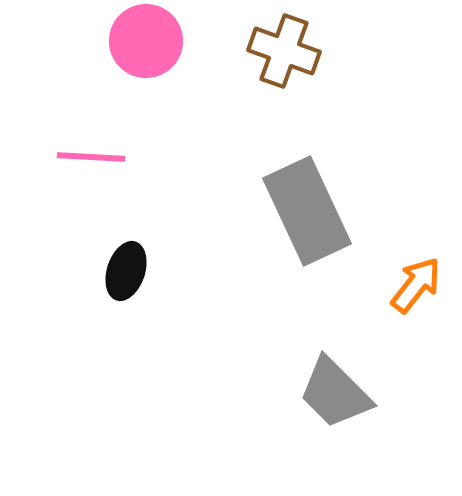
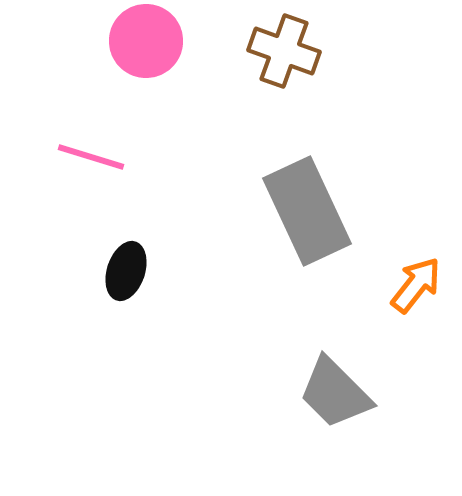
pink line: rotated 14 degrees clockwise
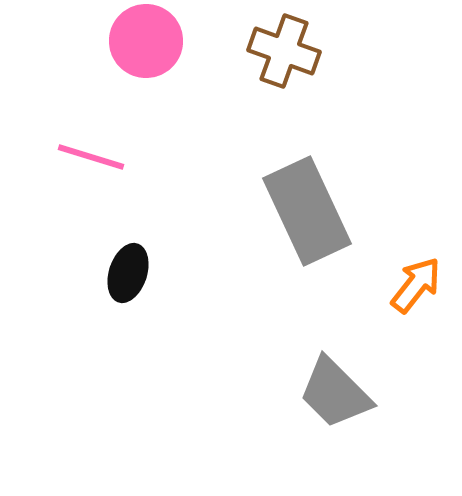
black ellipse: moved 2 px right, 2 px down
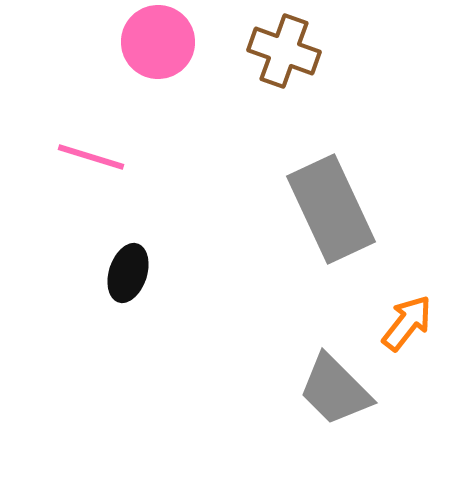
pink circle: moved 12 px right, 1 px down
gray rectangle: moved 24 px right, 2 px up
orange arrow: moved 9 px left, 38 px down
gray trapezoid: moved 3 px up
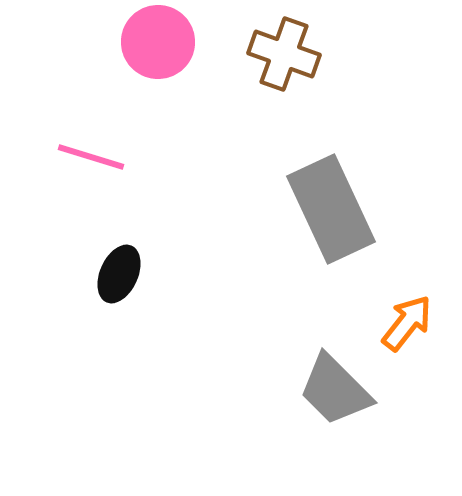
brown cross: moved 3 px down
black ellipse: moved 9 px left, 1 px down; rotated 6 degrees clockwise
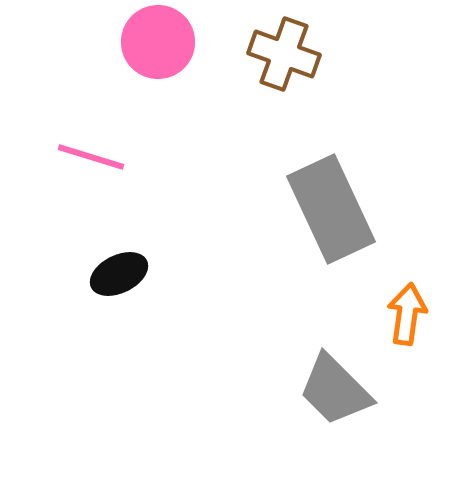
black ellipse: rotated 40 degrees clockwise
orange arrow: moved 9 px up; rotated 30 degrees counterclockwise
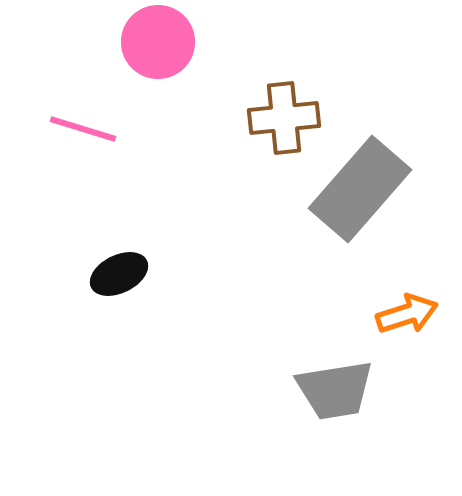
brown cross: moved 64 px down; rotated 26 degrees counterclockwise
pink line: moved 8 px left, 28 px up
gray rectangle: moved 29 px right, 20 px up; rotated 66 degrees clockwise
orange arrow: rotated 64 degrees clockwise
gray trapezoid: rotated 54 degrees counterclockwise
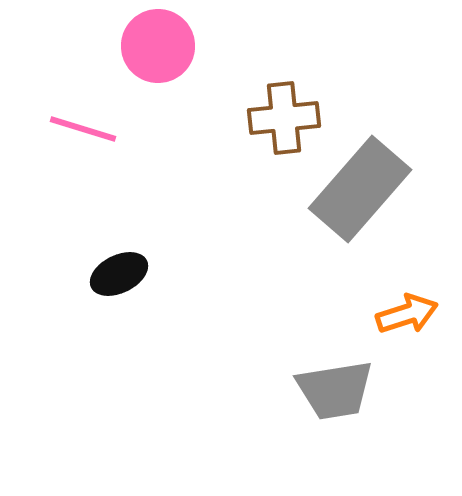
pink circle: moved 4 px down
